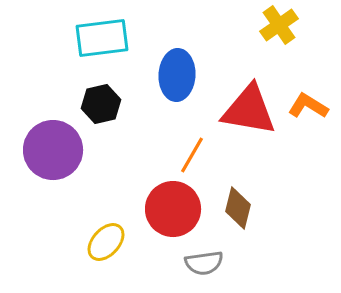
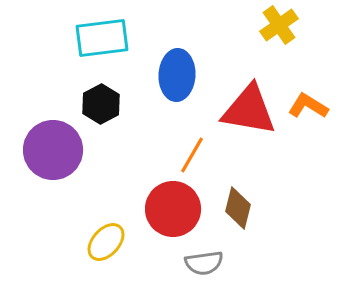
black hexagon: rotated 15 degrees counterclockwise
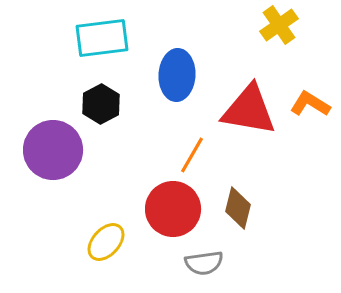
orange L-shape: moved 2 px right, 2 px up
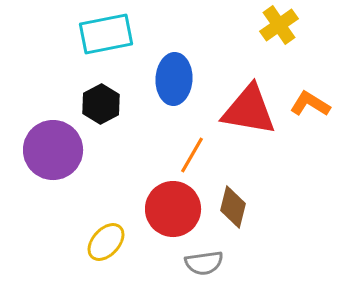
cyan rectangle: moved 4 px right, 4 px up; rotated 4 degrees counterclockwise
blue ellipse: moved 3 px left, 4 px down
brown diamond: moved 5 px left, 1 px up
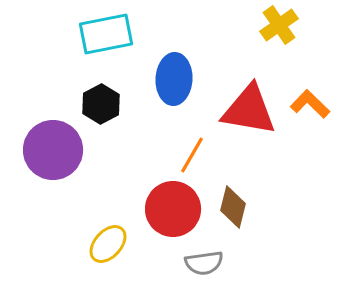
orange L-shape: rotated 12 degrees clockwise
yellow ellipse: moved 2 px right, 2 px down
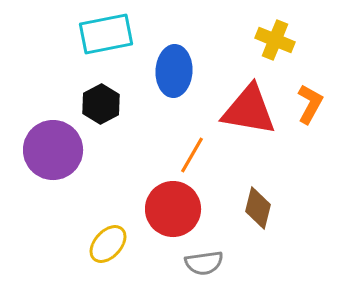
yellow cross: moved 4 px left, 15 px down; rotated 33 degrees counterclockwise
blue ellipse: moved 8 px up
orange L-shape: rotated 75 degrees clockwise
brown diamond: moved 25 px right, 1 px down
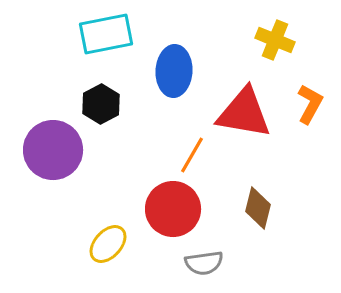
red triangle: moved 5 px left, 3 px down
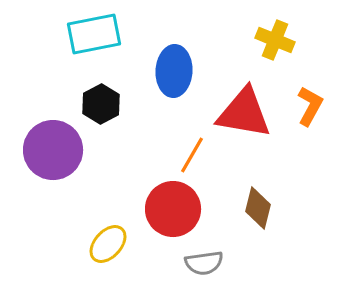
cyan rectangle: moved 12 px left
orange L-shape: moved 2 px down
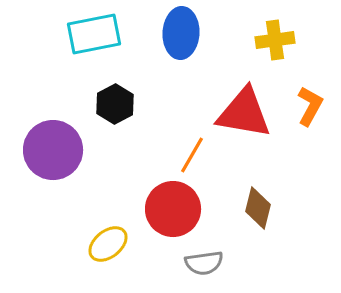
yellow cross: rotated 30 degrees counterclockwise
blue ellipse: moved 7 px right, 38 px up
black hexagon: moved 14 px right
yellow ellipse: rotated 9 degrees clockwise
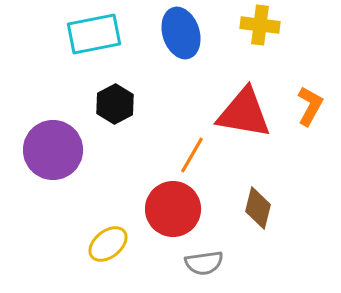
blue ellipse: rotated 21 degrees counterclockwise
yellow cross: moved 15 px left, 15 px up; rotated 15 degrees clockwise
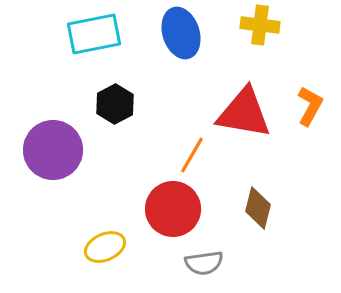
yellow ellipse: moved 3 px left, 3 px down; rotated 15 degrees clockwise
